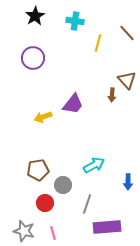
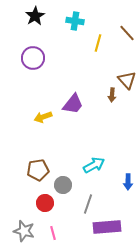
gray line: moved 1 px right
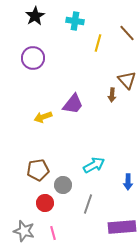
purple rectangle: moved 15 px right
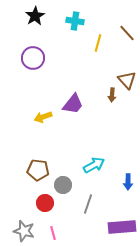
brown pentagon: rotated 15 degrees clockwise
